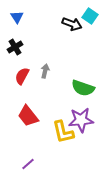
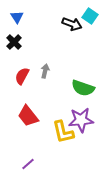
black cross: moved 1 px left, 5 px up; rotated 14 degrees counterclockwise
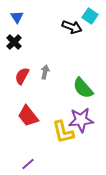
black arrow: moved 3 px down
gray arrow: moved 1 px down
green semicircle: rotated 30 degrees clockwise
